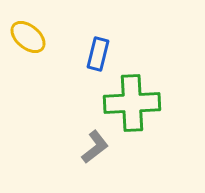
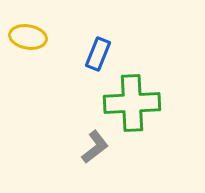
yellow ellipse: rotated 30 degrees counterclockwise
blue rectangle: rotated 8 degrees clockwise
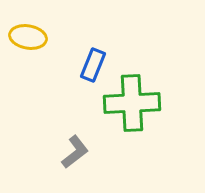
blue rectangle: moved 5 px left, 11 px down
gray L-shape: moved 20 px left, 5 px down
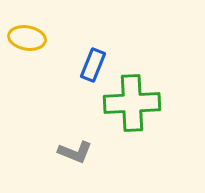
yellow ellipse: moved 1 px left, 1 px down
gray L-shape: rotated 60 degrees clockwise
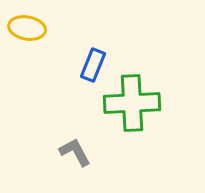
yellow ellipse: moved 10 px up
gray L-shape: rotated 140 degrees counterclockwise
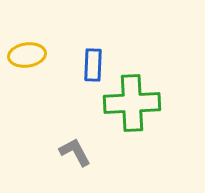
yellow ellipse: moved 27 px down; rotated 18 degrees counterclockwise
blue rectangle: rotated 20 degrees counterclockwise
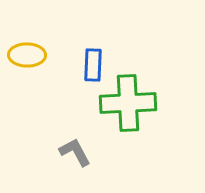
yellow ellipse: rotated 9 degrees clockwise
green cross: moved 4 px left
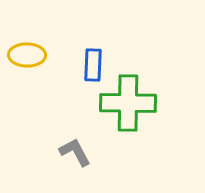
green cross: rotated 4 degrees clockwise
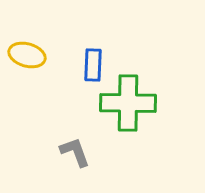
yellow ellipse: rotated 15 degrees clockwise
gray L-shape: rotated 8 degrees clockwise
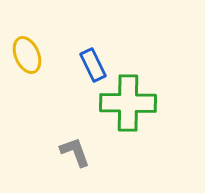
yellow ellipse: rotated 51 degrees clockwise
blue rectangle: rotated 28 degrees counterclockwise
